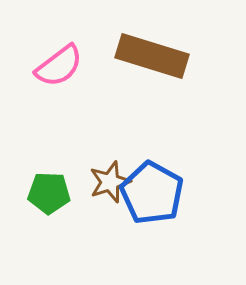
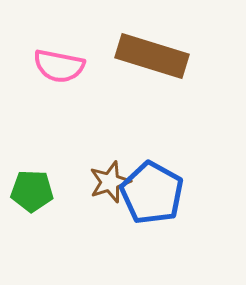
pink semicircle: rotated 48 degrees clockwise
green pentagon: moved 17 px left, 2 px up
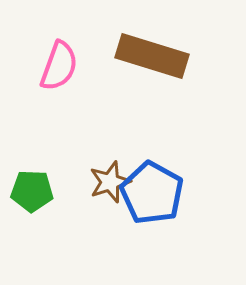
pink semicircle: rotated 81 degrees counterclockwise
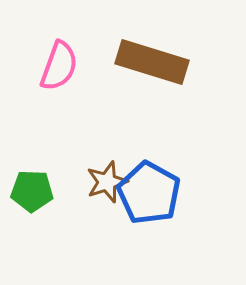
brown rectangle: moved 6 px down
brown star: moved 3 px left
blue pentagon: moved 3 px left
